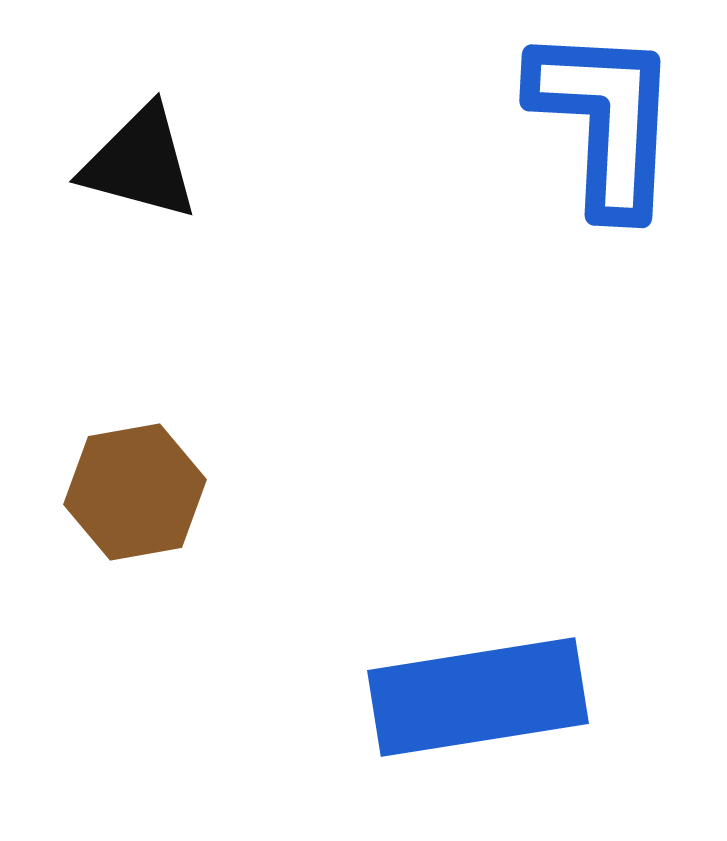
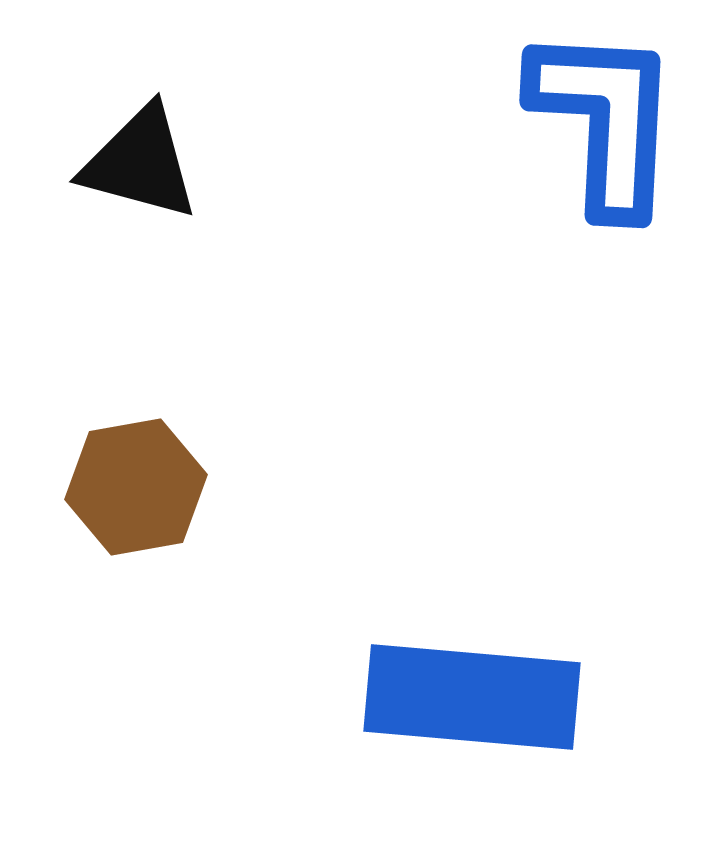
brown hexagon: moved 1 px right, 5 px up
blue rectangle: moved 6 px left; rotated 14 degrees clockwise
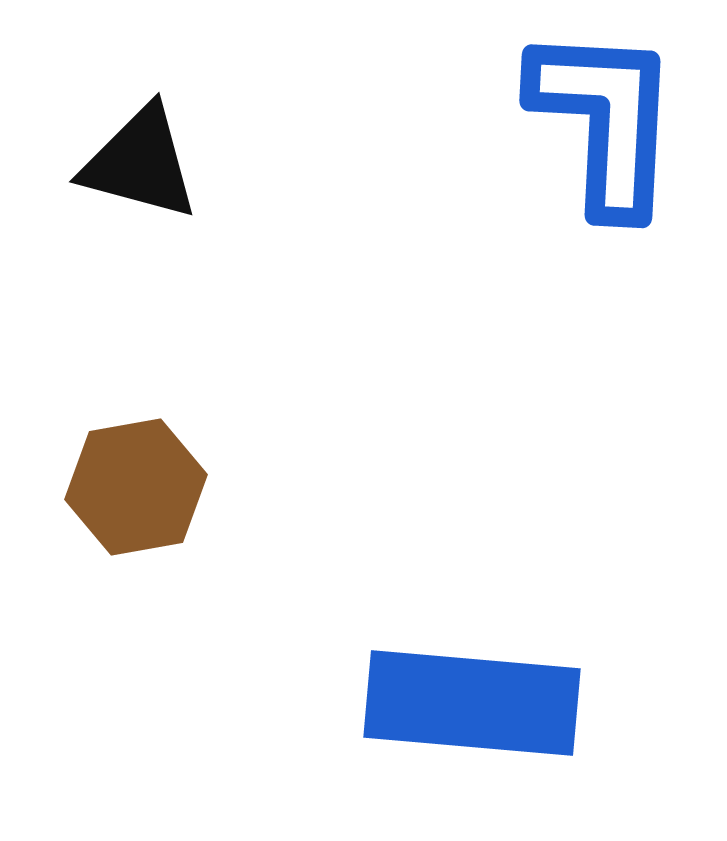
blue rectangle: moved 6 px down
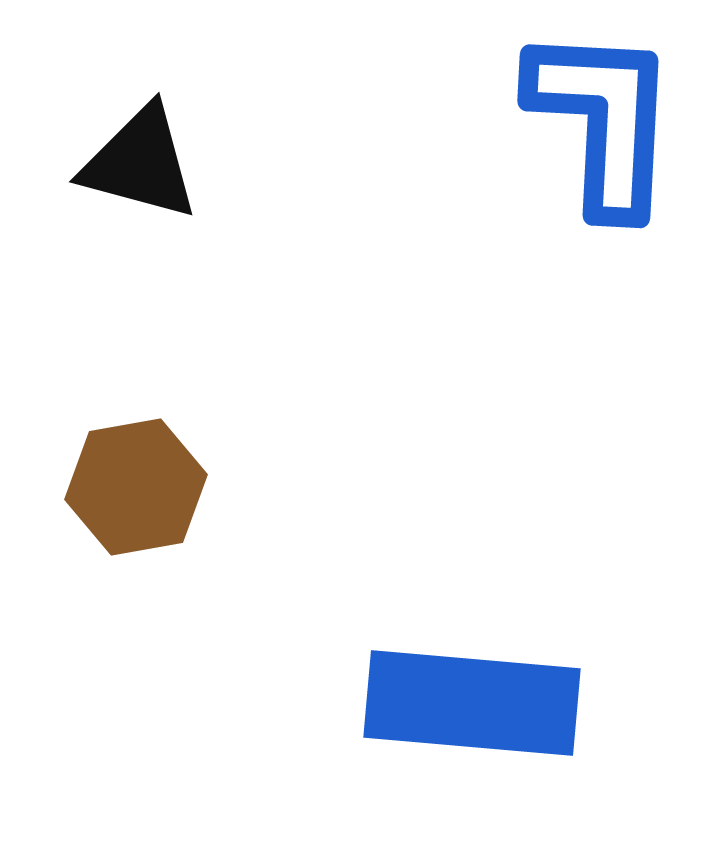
blue L-shape: moved 2 px left
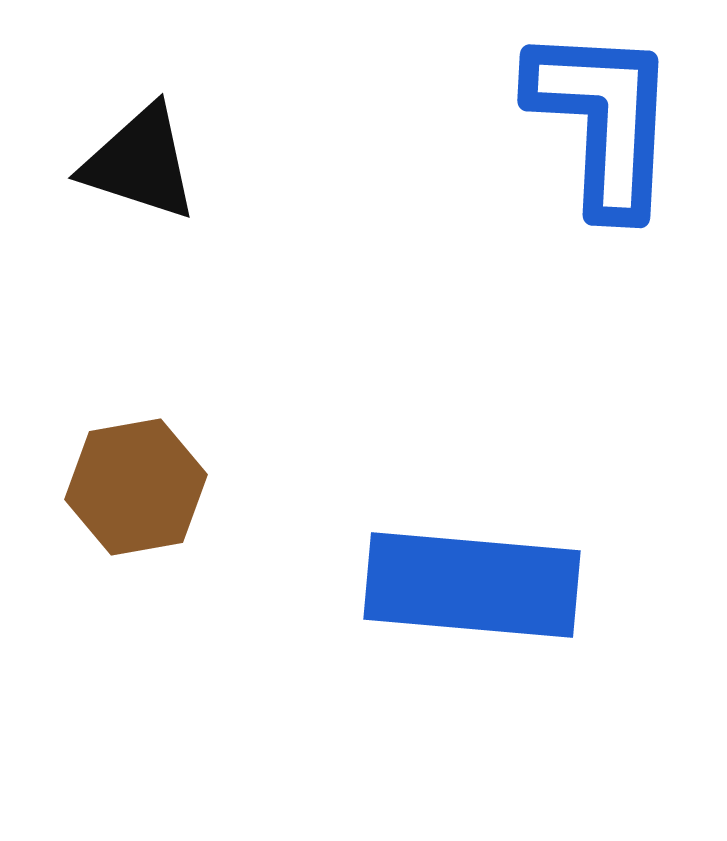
black triangle: rotated 3 degrees clockwise
blue rectangle: moved 118 px up
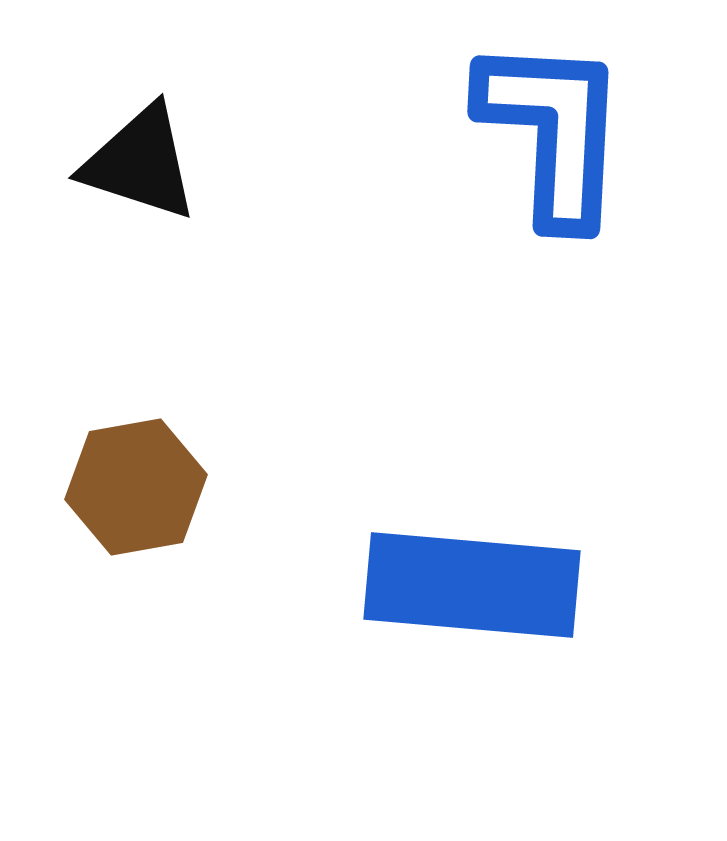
blue L-shape: moved 50 px left, 11 px down
